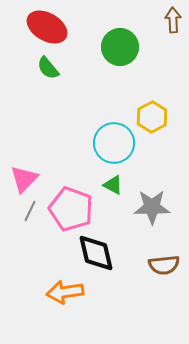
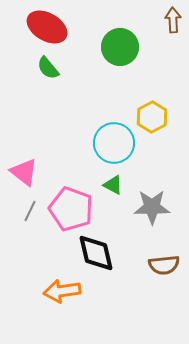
pink triangle: moved 7 px up; rotated 36 degrees counterclockwise
orange arrow: moved 3 px left, 1 px up
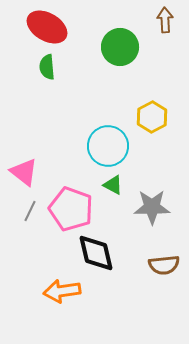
brown arrow: moved 8 px left
green semicircle: moved 1 px left, 1 px up; rotated 35 degrees clockwise
cyan circle: moved 6 px left, 3 px down
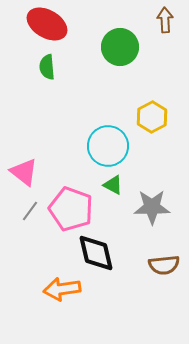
red ellipse: moved 3 px up
gray line: rotated 10 degrees clockwise
orange arrow: moved 2 px up
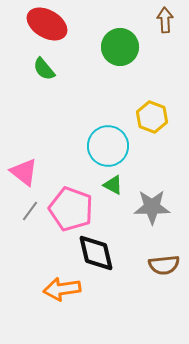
green semicircle: moved 3 px left, 2 px down; rotated 35 degrees counterclockwise
yellow hexagon: rotated 12 degrees counterclockwise
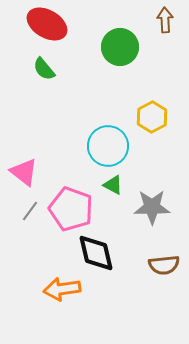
yellow hexagon: rotated 12 degrees clockwise
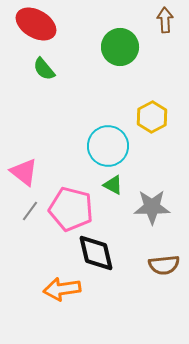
red ellipse: moved 11 px left
pink pentagon: rotated 6 degrees counterclockwise
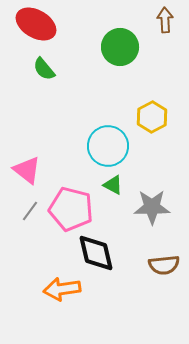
pink triangle: moved 3 px right, 2 px up
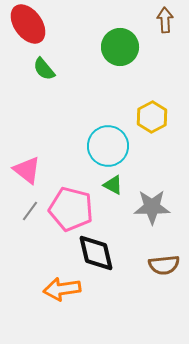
red ellipse: moved 8 px left; rotated 24 degrees clockwise
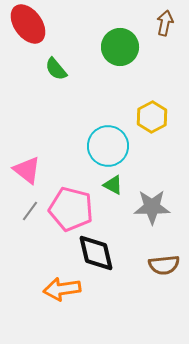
brown arrow: moved 3 px down; rotated 15 degrees clockwise
green semicircle: moved 12 px right
